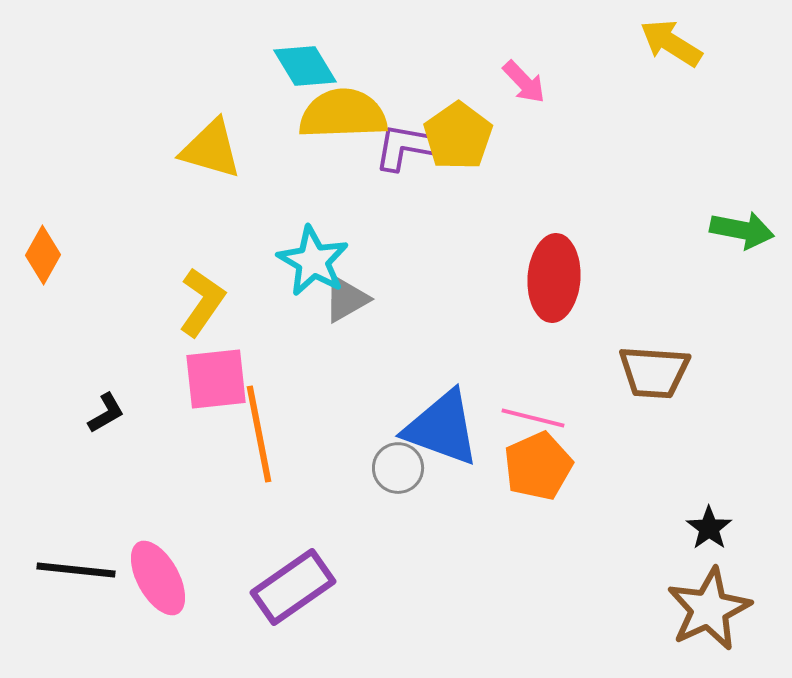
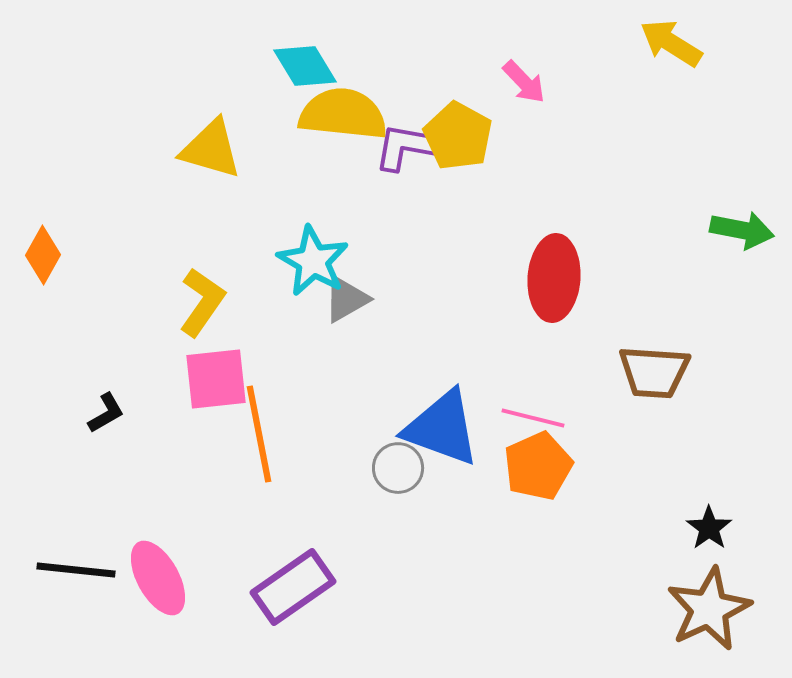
yellow semicircle: rotated 8 degrees clockwise
yellow pentagon: rotated 8 degrees counterclockwise
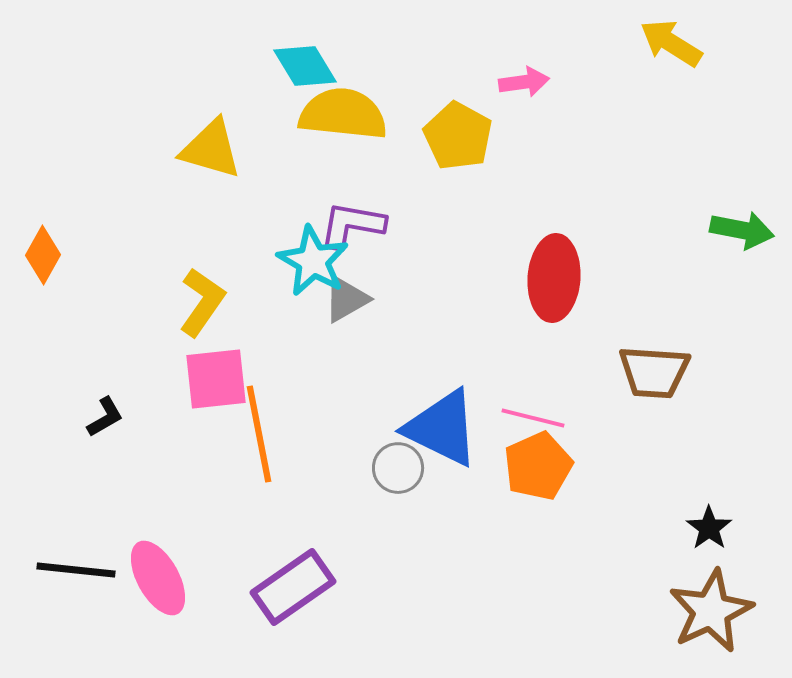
pink arrow: rotated 54 degrees counterclockwise
purple L-shape: moved 55 px left, 78 px down
black L-shape: moved 1 px left, 4 px down
blue triangle: rotated 6 degrees clockwise
brown star: moved 2 px right, 2 px down
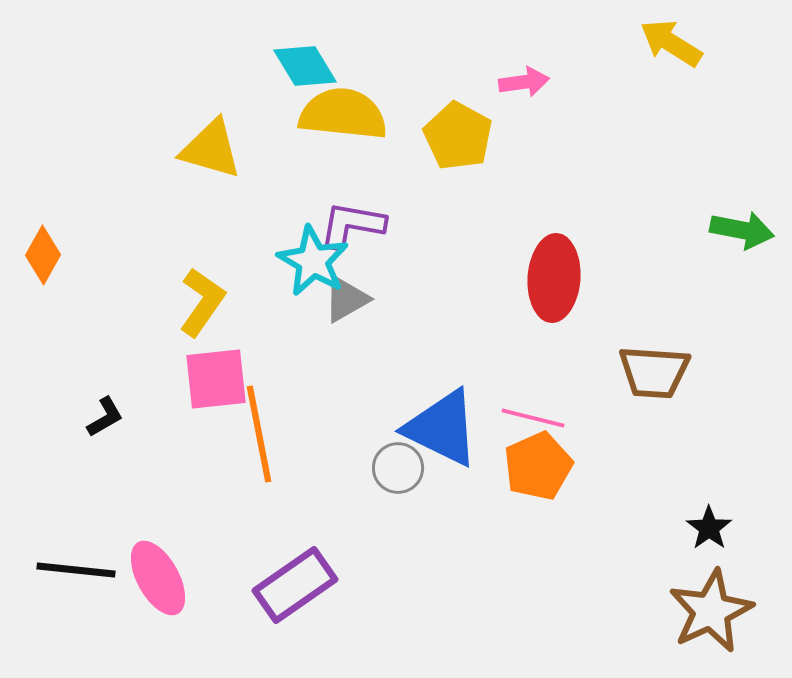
purple rectangle: moved 2 px right, 2 px up
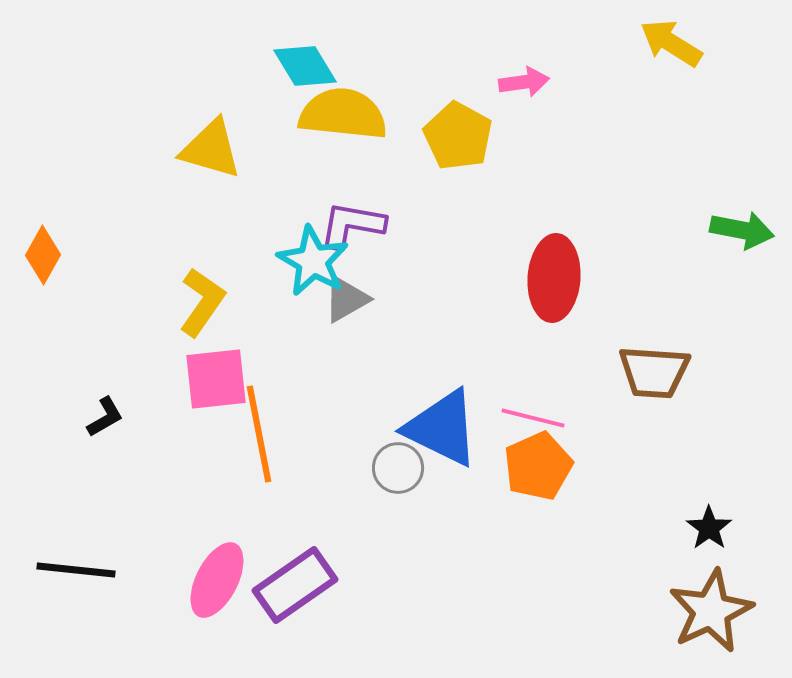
pink ellipse: moved 59 px right, 2 px down; rotated 56 degrees clockwise
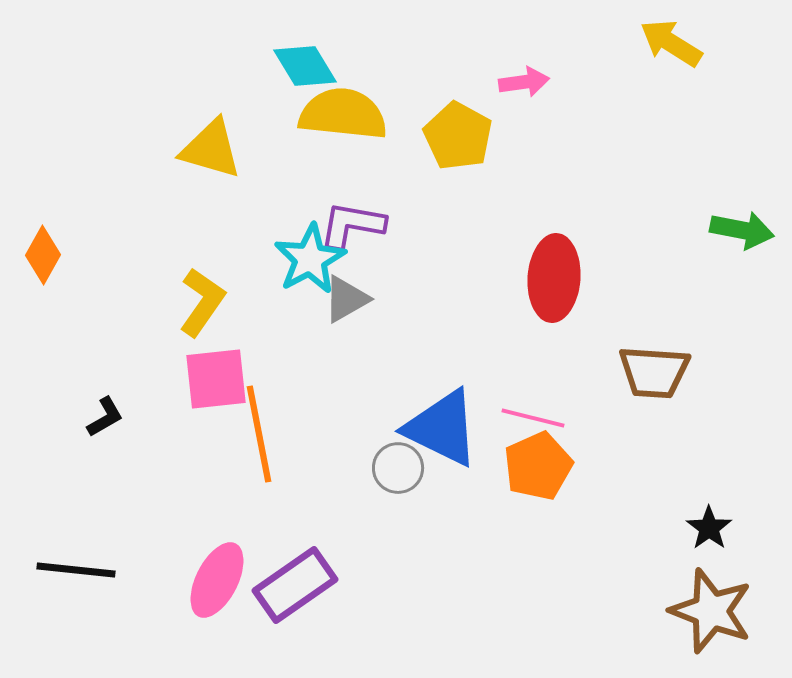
cyan star: moved 3 px left, 2 px up; rotated 14 degrees clockwise
brown star: rotated 26 degrees counterclockwise
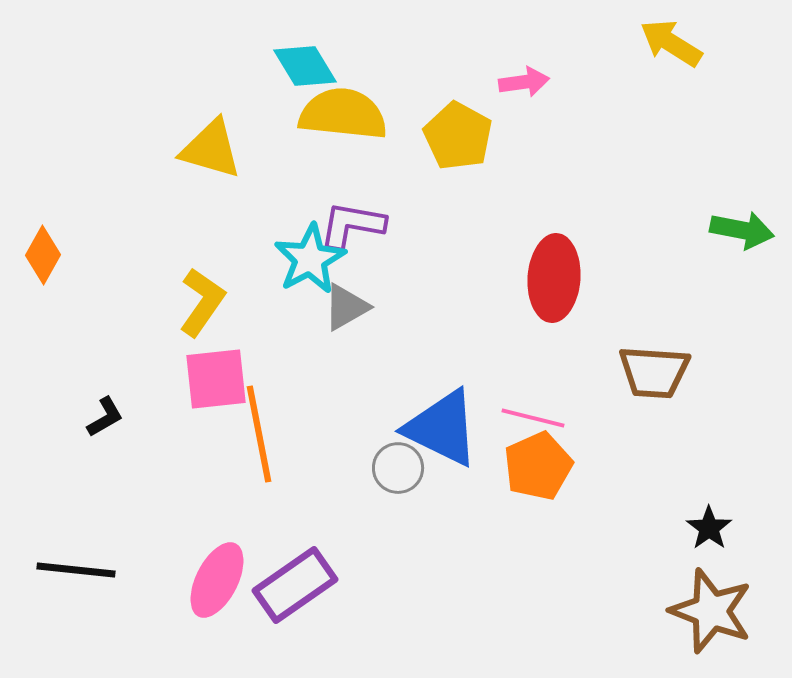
gray triangle: moved 8 px down
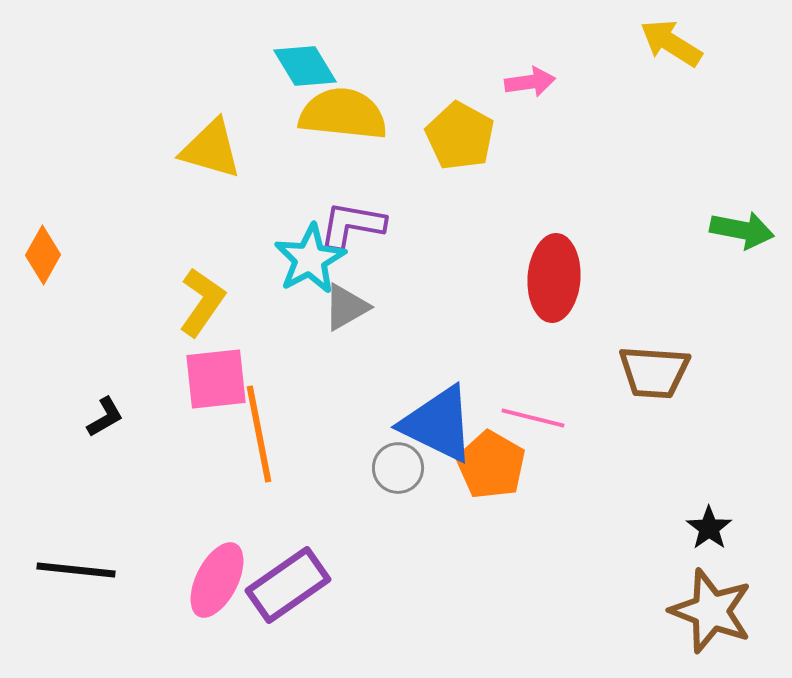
pink arrow: moved 6 px right
yellow pentagon: moved 2 px right
blue triangle: moved 4 px left, 4 px up
orange pentagon: moved 47 px left, 1 px up; rotated 18 degrees counterclockwise
purple rectangle: moved 7 px left
